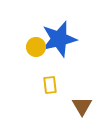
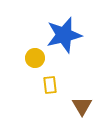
blue star: moved 5 px right, 4 px up
yellow circle: moved 1 px left, 11 px down
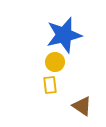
yellow circle: moved 20 px right, 4 px down
brown triangle: rotated 25 degrees counterclockwise
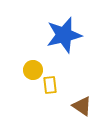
yellow circle: moved 22 px left, 8 px down
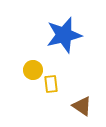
yellow rectangle: moved 1 px right, 1 px up
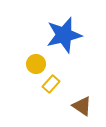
yellow circle: moved 3 px right, 6 px up
yellow rectangle: rotated 48 degrees clockwise
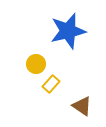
blue star: moved 4 px right, 4 px up
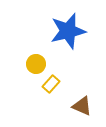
brown triangle: rotated 10 degrees counterclockwise
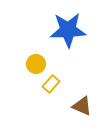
blue star: moved 1 px up; rotated 12 degrees clockwise
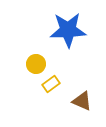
yellow rectangle: rotated 12 degrees clockwise
brown triangle: moved 5 px up
